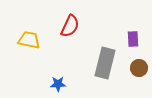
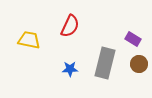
purple rectangle: rotated 56 degrees counterclockwise
brown circle: moved 4 px up
blue star: moved 12 px right, 15 px up
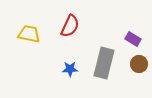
yellow trapezoid: moved 6 px up
gray rectangle: moved 1 px left
